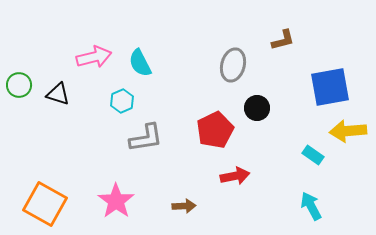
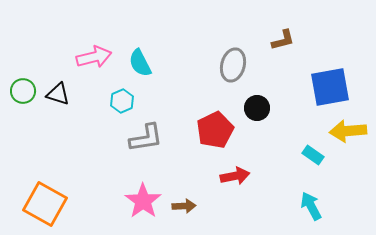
green circle: moved 4 px right, 6 px down
pink star: moved 27 px right
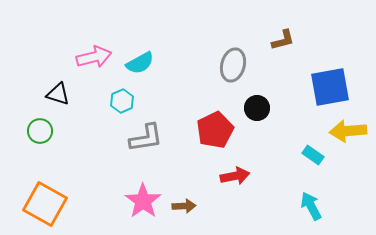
cyan semicircle: rotated 92 degrees counterclockwise
green circle: moved 17 px right, 40 px down
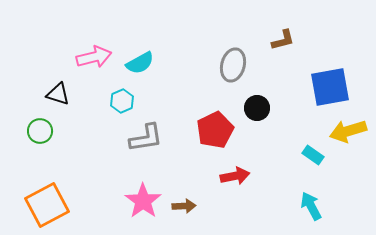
yellow arrow: rotated 12 degrees counterclockwise
orange square: moved 2 px right, 1 px down; rotated 33 degrees clockwise
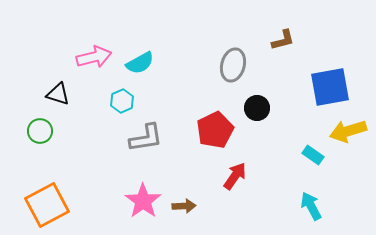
red arrow: rotated 44 degrees counterclockwise
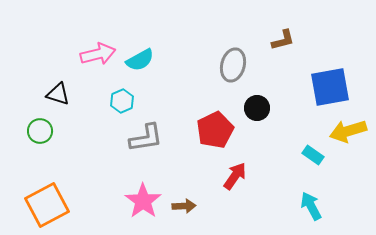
pink arrow: moved 4 px right, 3 px up
cyan semicircle: moved 3 px up
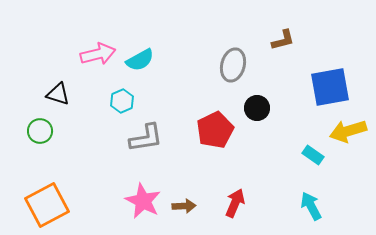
red arrow: moved 27 px down; rotated 12 degrees counterclockwise
pink star: rotated 9 degrees counterclockwise
